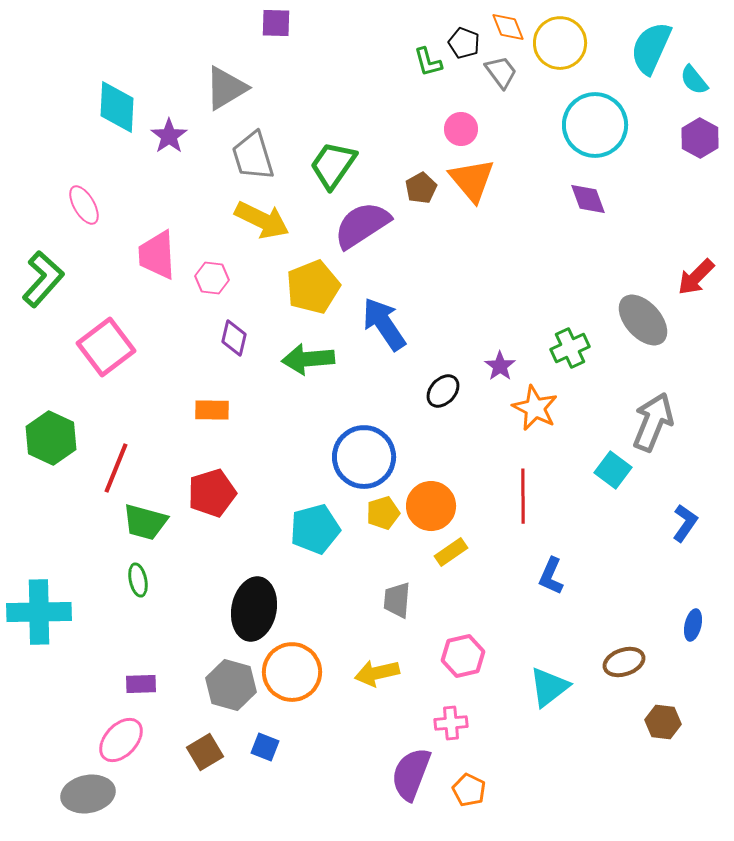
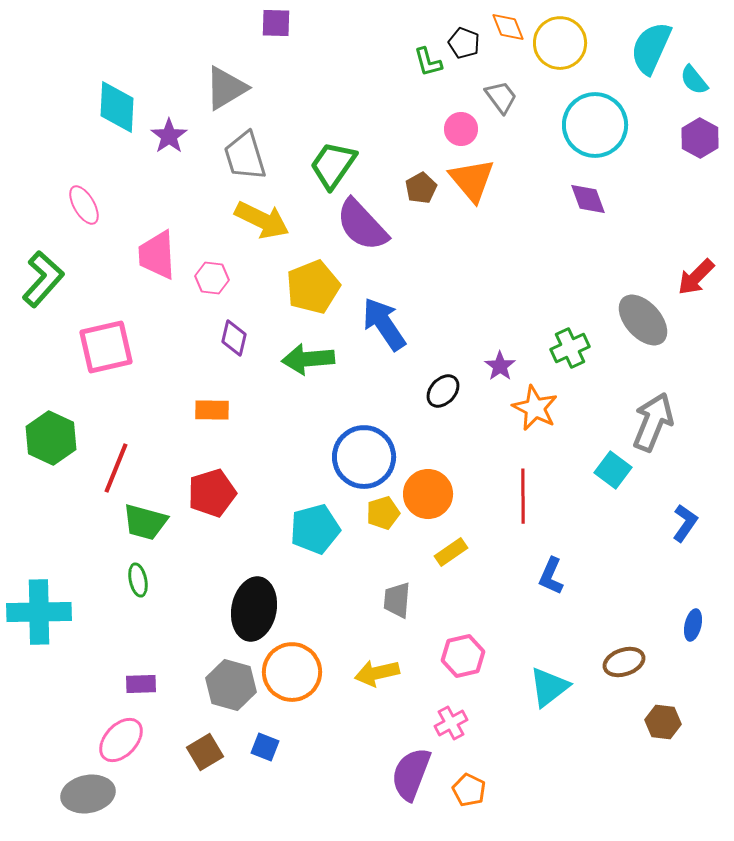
gray trapezoid at (501, 72): moved 25 px down
gray trapezoid at (253, 156): moved 8 px left
purple semicircle at (362, 225): rotated 100 degrees counterclockwise
pink square at (106, 347): rotated 24 degrees clockwise
orange circle at (431, 506): moved 3 px left, 12 px up
pink cross at (451, 723): rotated 24 degrees counterclockwise
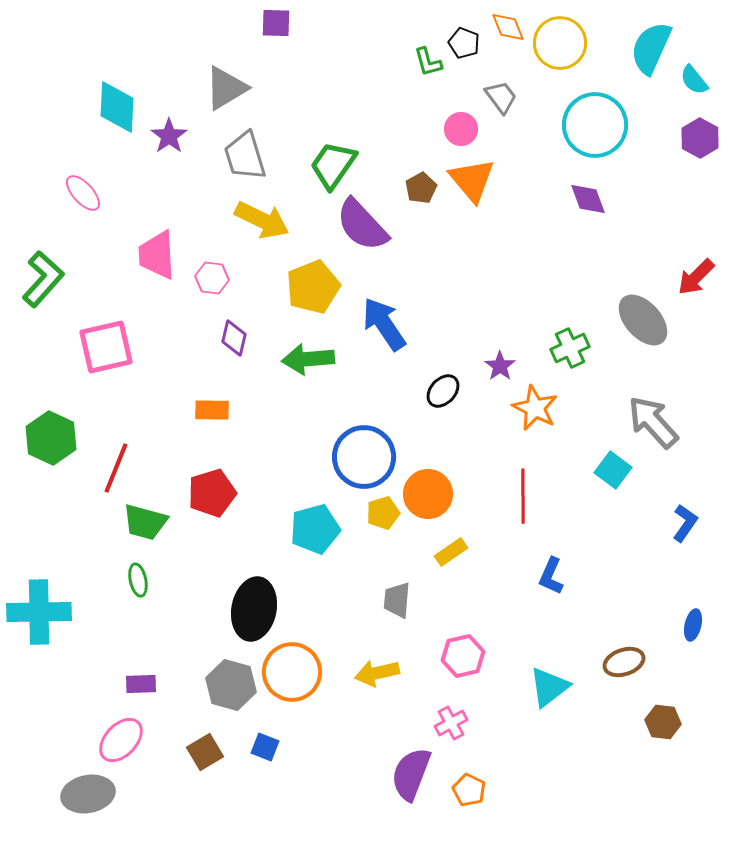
pink ellipse at (84, 205): moved 1 px left, 12 px up; rotated 12 degrees counterclockwise
gray arrow at (653, 422): rotated 64 degrees counterclockwise
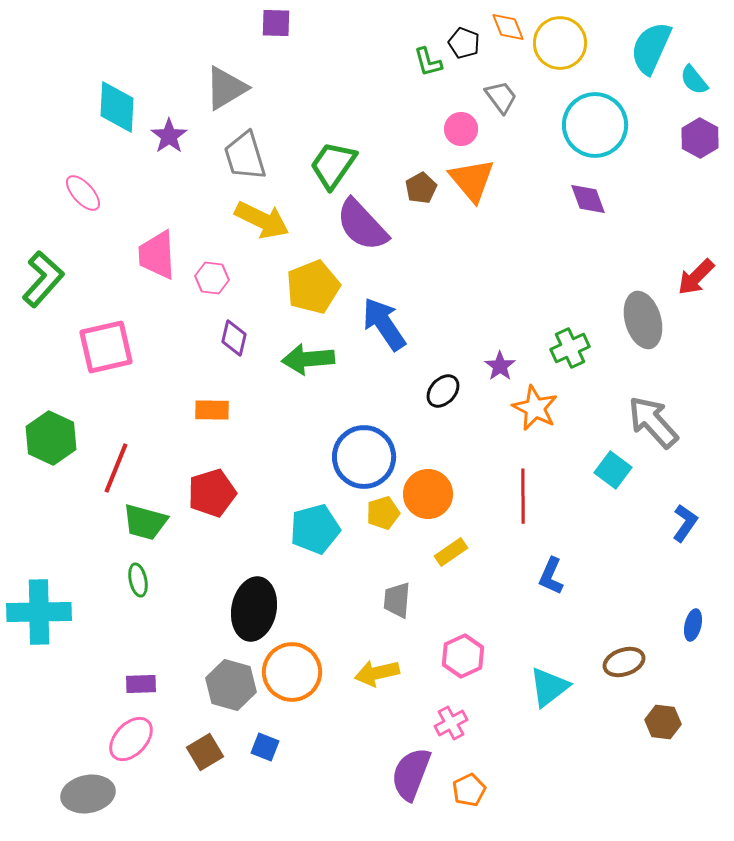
gray ellipse at (643, 320): rotated 26 degrees clockwise
pink hexagon at (463, 656): rotated 12 degrees counterclockwise
pink ellipse at (121, 740): moved 10 px right, 1 px up
orange pentagon at (469, 790): rotated 20 degrees clockwise
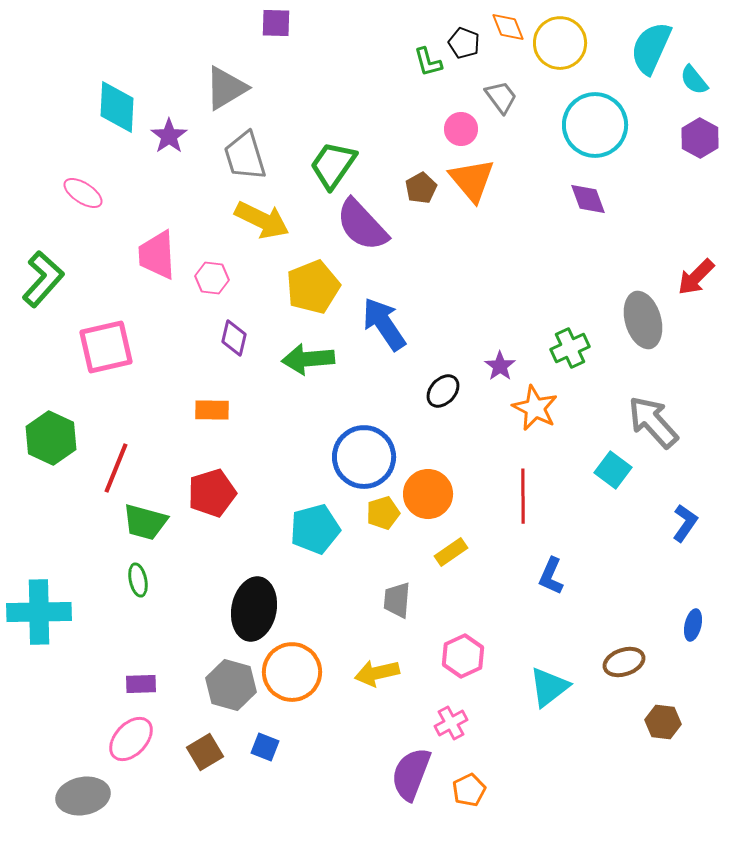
pink ellipse at (83, 193): rotated 15 degrees counterclockwise
gray ellipse at (88, 794): moved 5 px left, 2 px down
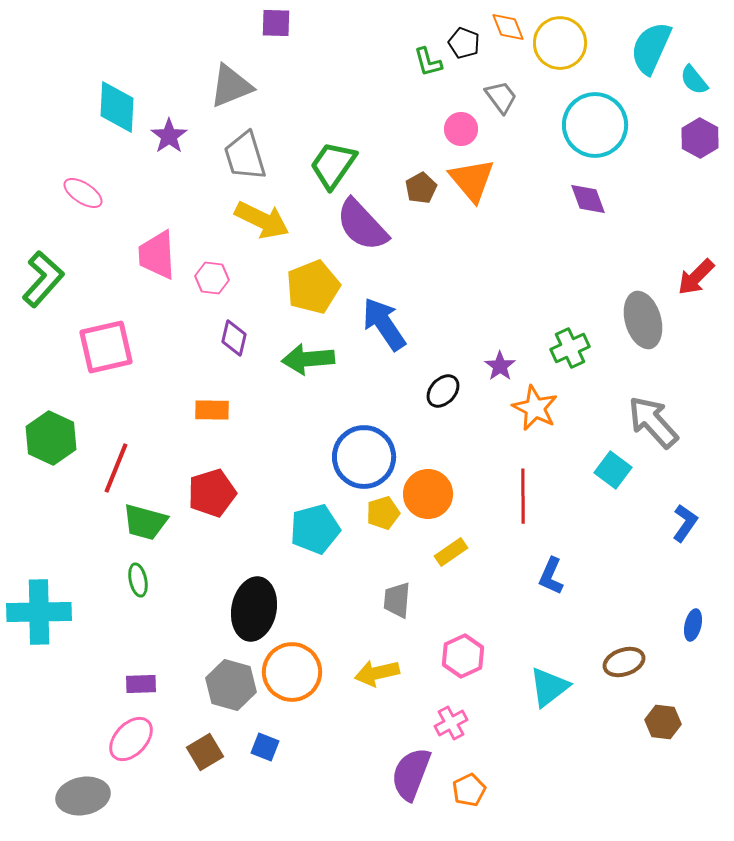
gray triangle at (226, 88): moved 5 px right, 2 px up; rotated 9 degrees clockwise
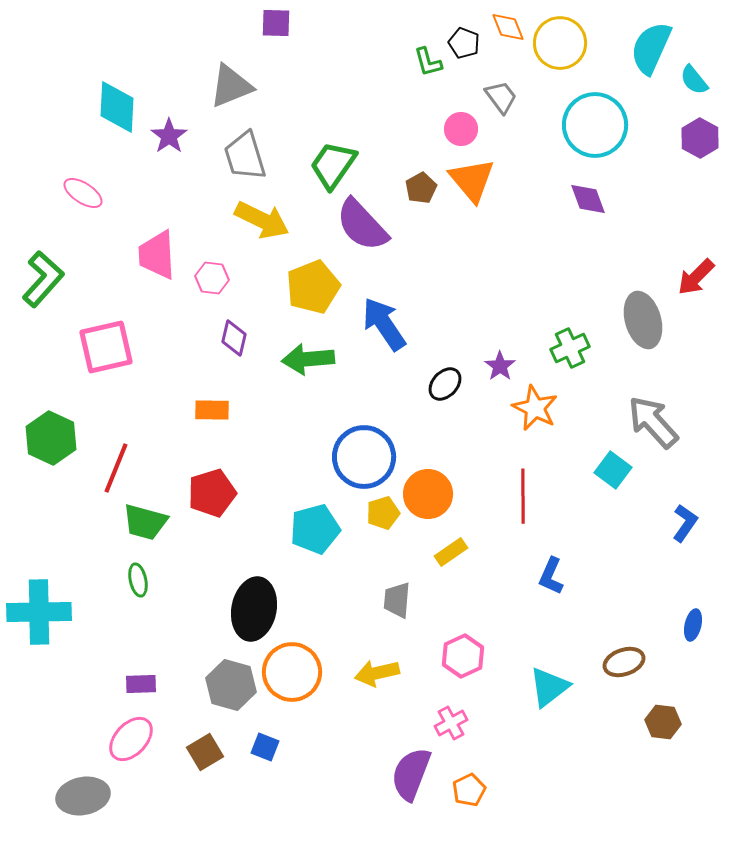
black ellipse at (443, 391): moved 2 px right, 7 px up
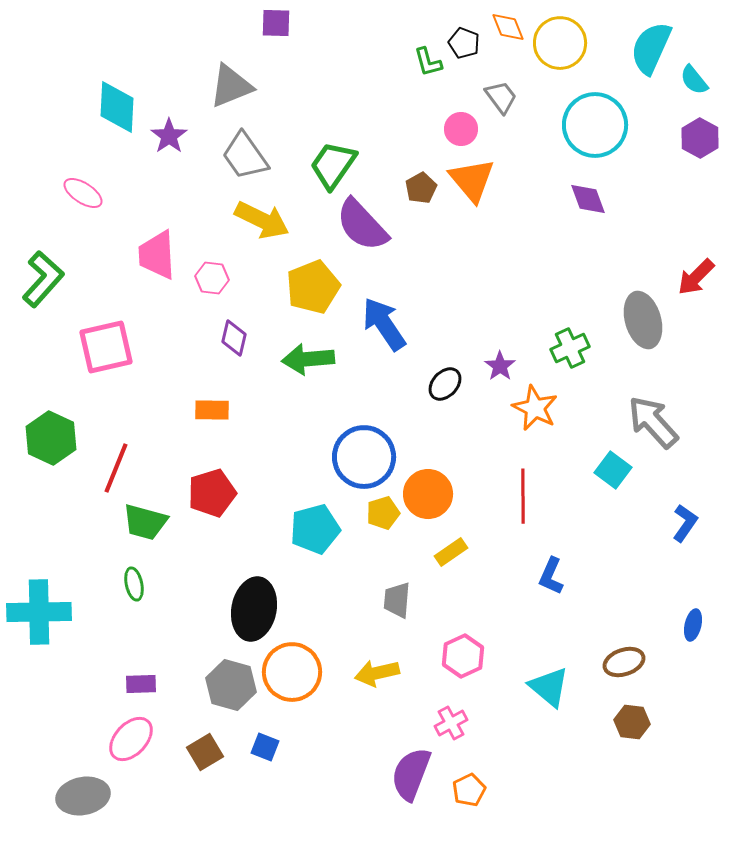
gray trapezoid at (245, 156): rotated 18 degrees counterclockwise
green ellipse at (138, 580): moved 4 px left, 4 px down
cyan triangle at (549, 687): rotated 42 degrees counterclockwise
brown hexagon at (663, 722): moved 31 px left
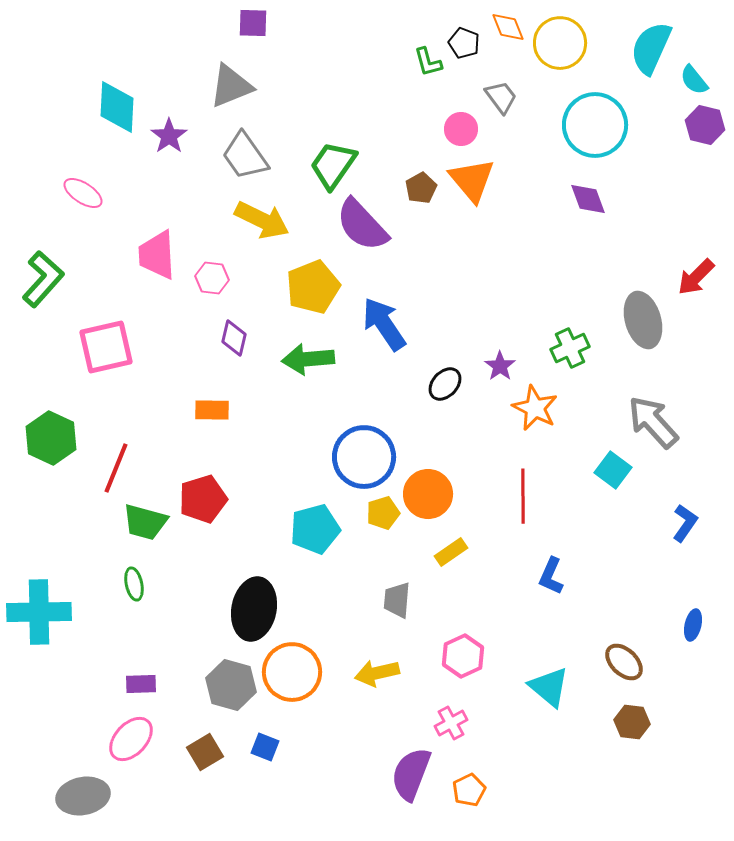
purple square at (276, 23): moved 23 px left
purple hexagon at (700, 138): moved 5 px right, 13 px up; rotated 15 degrees counterclockwise
red pentagon at (212, 493): moved 9 px left, 6 px down
brown ellipse at (624, 662): rotated 63 degrees clockwise
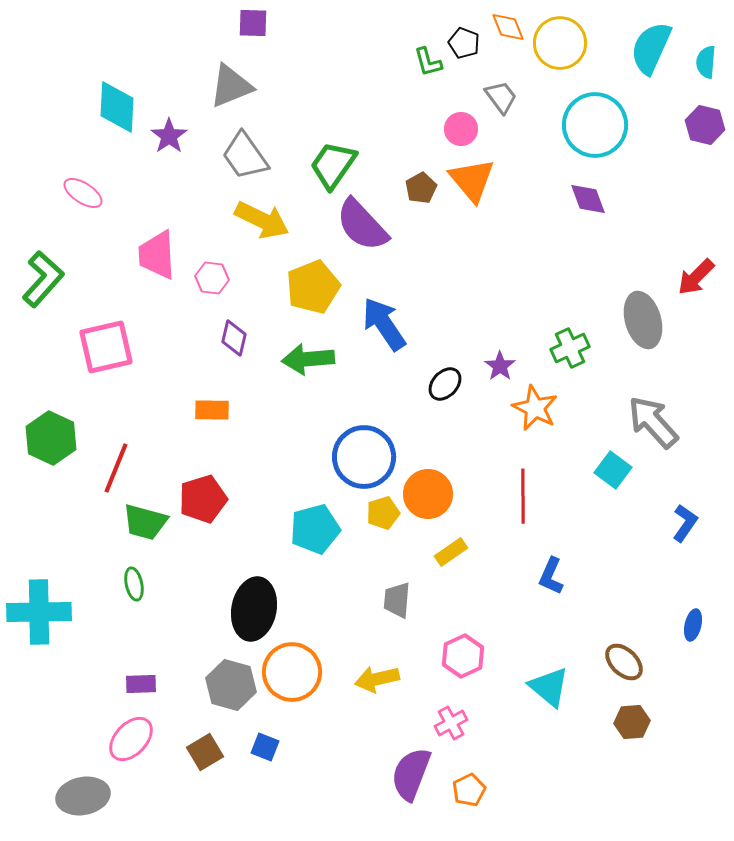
cyan semicircle at (694, 80): moved 12 px right, 18 px up; rotated 44 degrees clockwise
yellow arrow at (377, 673): moved 6 px down
brown hexagon at (632, 722): rotated 12 degrees counterclockwise
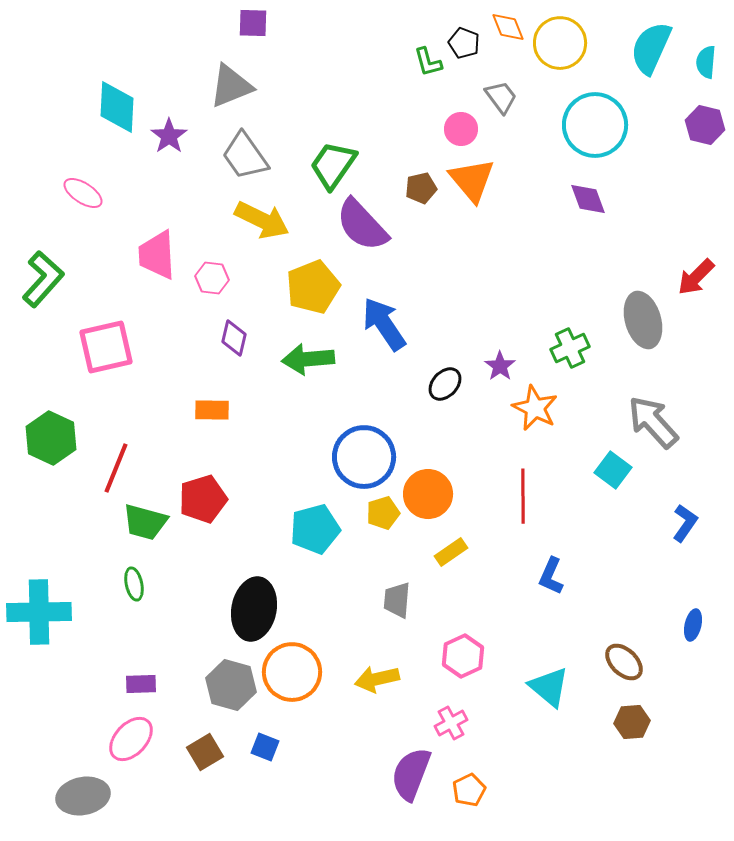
brown pentagon at (421, 188): rotated 16 degrees clockwise
